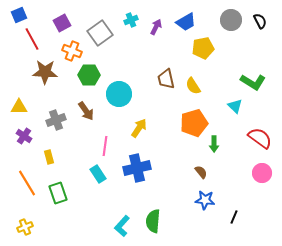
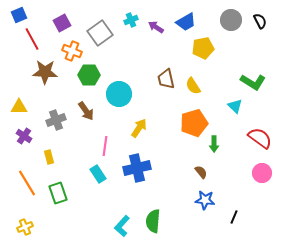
purple arrow: rotated 84 degrees counterclockwise
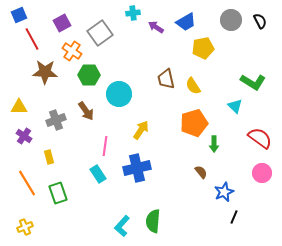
cyan cross: moved 2 px right, 7 px up; rotated 16 degrees clockwise
orange cross: rotated 12 degrees clockwise
yellow arrow: moved 2 px right, 2 px down
blue star: moved 19 px right, 8 px up; rotated 30 degrees counterclockwise
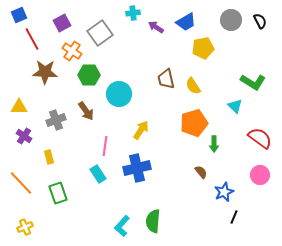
pink circle: moved 2 px left, 2 px down
orange line: moved 6 px left; rotated 12 degrees counterclockwise
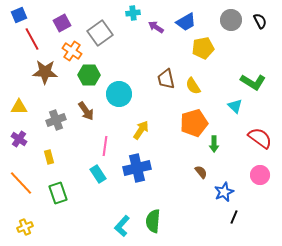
purple cross: moved 5 px left, 3 px down
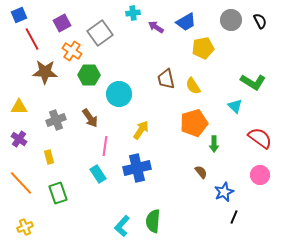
brown arrow: moved 4 px right, 7 px down
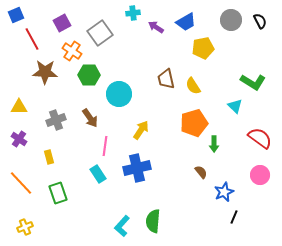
blue square: moved 3 px left
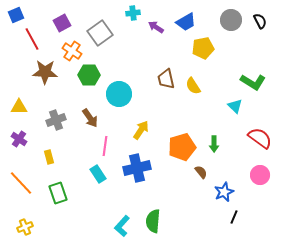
orange pentagon: moved 12 px left, 24 px down
